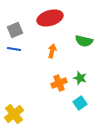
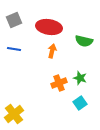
red ellipse: moved 1 px left, 9 px down; rotated 25 degrees clockwise
gray square: moved 1 px left, 10 px up
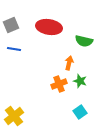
gray square: moved 3 px left, 5 px down
orange arrow: moved 17 px right, 12 px down
green star: moved 3 px down
orange cross: moved 1 px down
cyan square: moved 9 px down
yellow cross: moved 2 px down
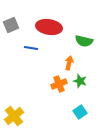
blue line: moved 17 px right, 1 px up
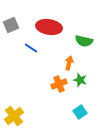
blue line: rotated 24 degrees clockwise
green star: moved 1 px up
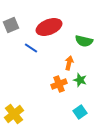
red ellipse: rotated 30 degrees counterclockwise
yellow cross: moved 2 px up
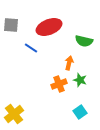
gray square: rotated 28 degrees clockwise
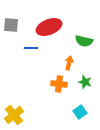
blue line: rotated 32 degrees counterclockwise
green star: moved 5 px right, 2 px down
orange cross: rotated 28 degrees clockwise
yellow cross: moved 1 px down
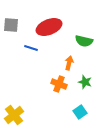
blue line: rotated 16 degrees clockwise
orange cross: rotated 14 degrees clockwise
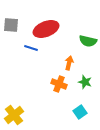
red ellipse: moved 3 px left, 2 px down
green semicircle: moved 4 px right
